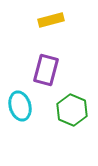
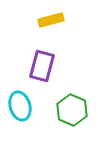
purple rectangle: moved 4 px left, 4 px up
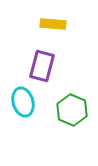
yellow rectangle: moved 2 px right, 4 px down; rotated 20 degrees clockwise
cyan ellipse: moved 3 px right, 4 px up
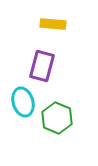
green hexagon: moved 15 px left, 8 px down
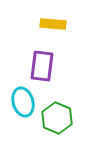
purple rectangle: rotated 8 degrees counterclockwise
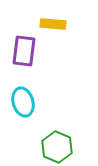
purple rectangle: moved 18 px left, 15 px up
green hexagon: moved 29 px down
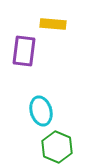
cyan ellipse: moved 18 px right, 9 px down
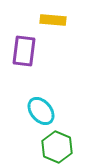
yellow rectangle: moved 4 px up
cyan ellipse: rotated 24 degrees counterclockwise
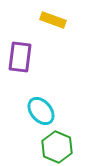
yellow rectangle: rotated 15 degrees clockwise
purple rectangle: moved 4 px left, 6 px down
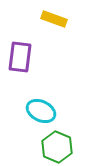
yellow rectangle: moved 1 px right, 1 px up
cyan ellipse: rotated 24 degrees counterclockwise
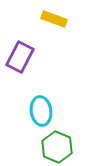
purple rectangle: rotated 20 degrees clockwise
cyan ellipse: rotated 56 degrees clockwise
